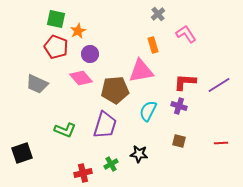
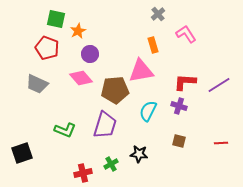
red pentagon: moved 9 px left, 1 px down
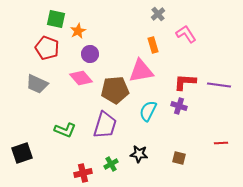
purple line: rotated 40 degrees clockwise
brown square: moved 17 px down
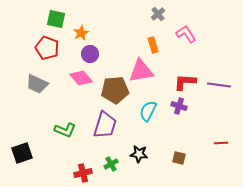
orange star: moved 3 px right, 2 px down
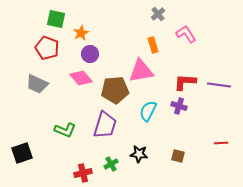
brown square: moved 1 px left, 2 px up
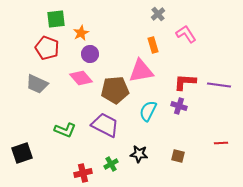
green square: rotated 18 degrees counterclockwise
purple trapezoid: rotated 80 degrees counterclockwise
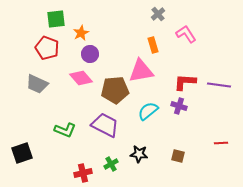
cyan semicircle: rotated 25 degrees clockwise
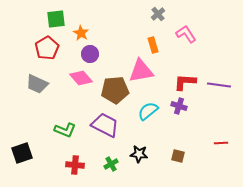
orange star: rotated 14 degrees counterclockwise
red pentagon: rotated 20 degrees clockwise
red cross: moved 8 px left, 8 px up; rotated 18 degrees clockwise
